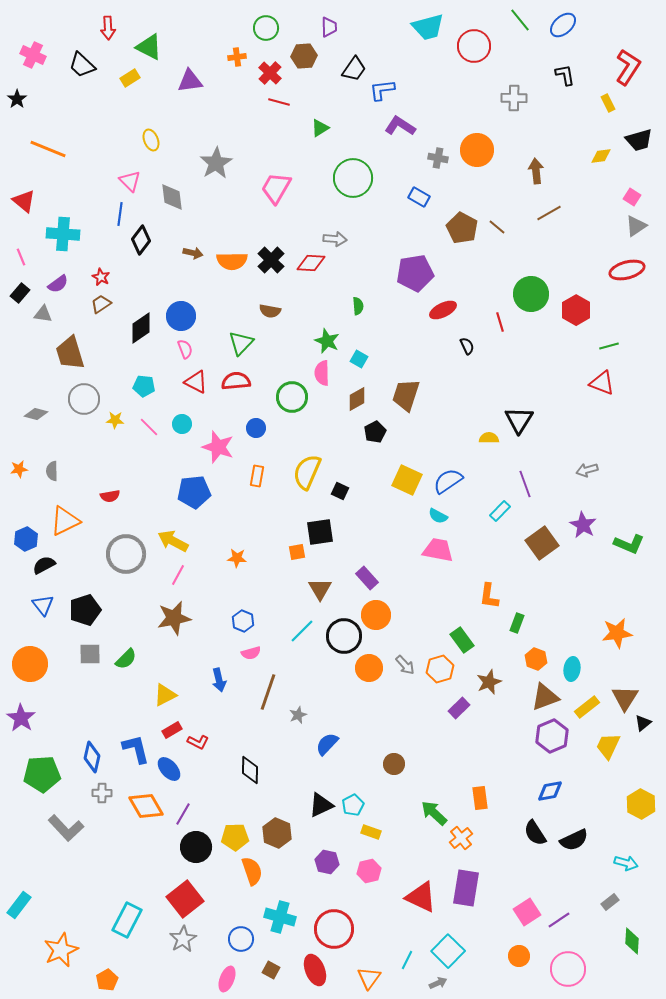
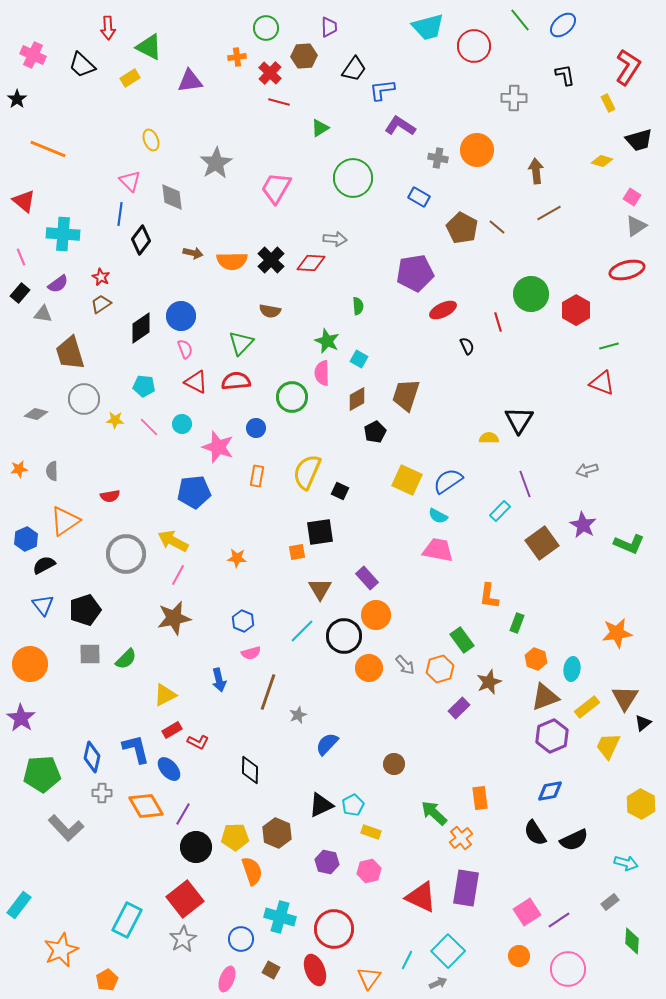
yellow diamond at (601, 156): moved 1 px right, 5 px down; rotated 25 degrees clockwise
red line at (500, 322): moved 2 px left
orange triangle at (65, 521): rotated 8 degrees counterclockwise
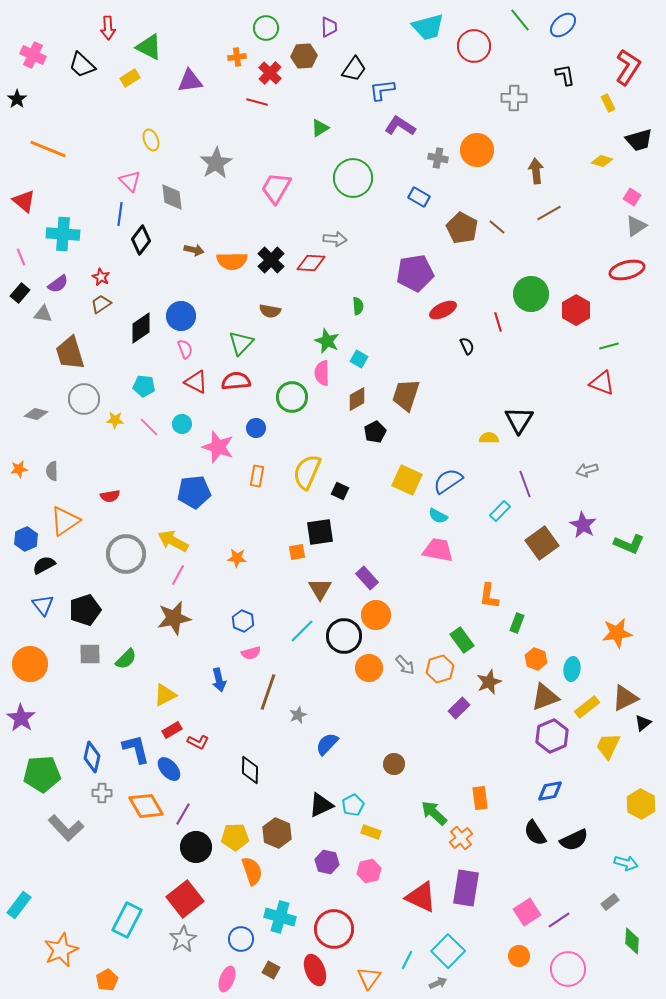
red line at (279, 102): moved 22 px left
brown arrow at (193, 253): moved 1 px right, 3 px up
brown triangle at (625, 698): rotated 32 degrees clockwise
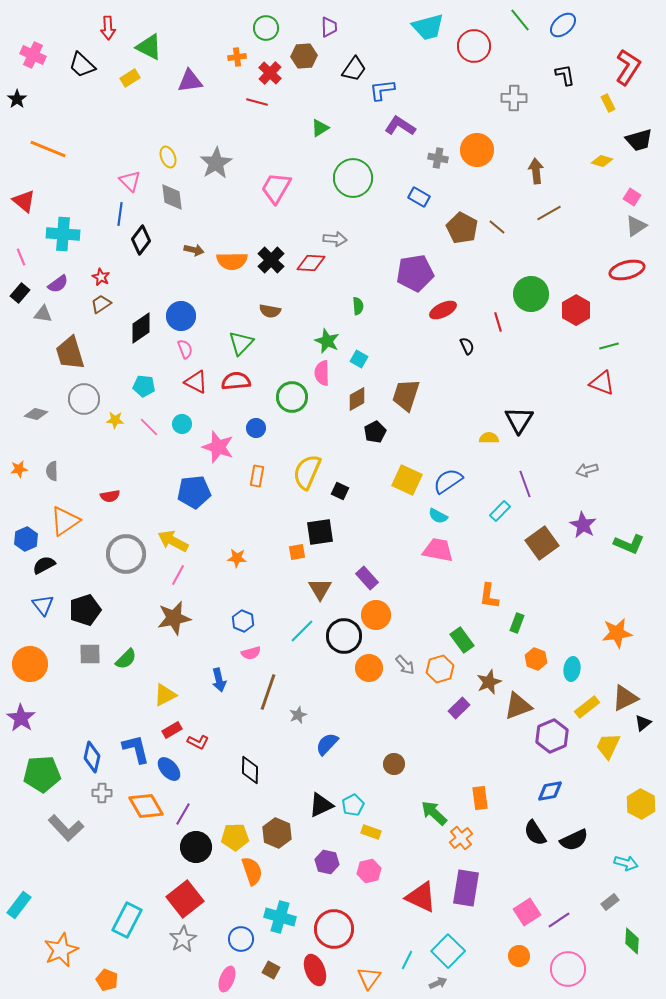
yellow ellipse at (151, 140): moved 17 px right, 17 px down
brown triangle at (545, 697): moved 27 px left, 9 px down
orange pentagon at (107, 980): rotated 20 degrees counterclockwise
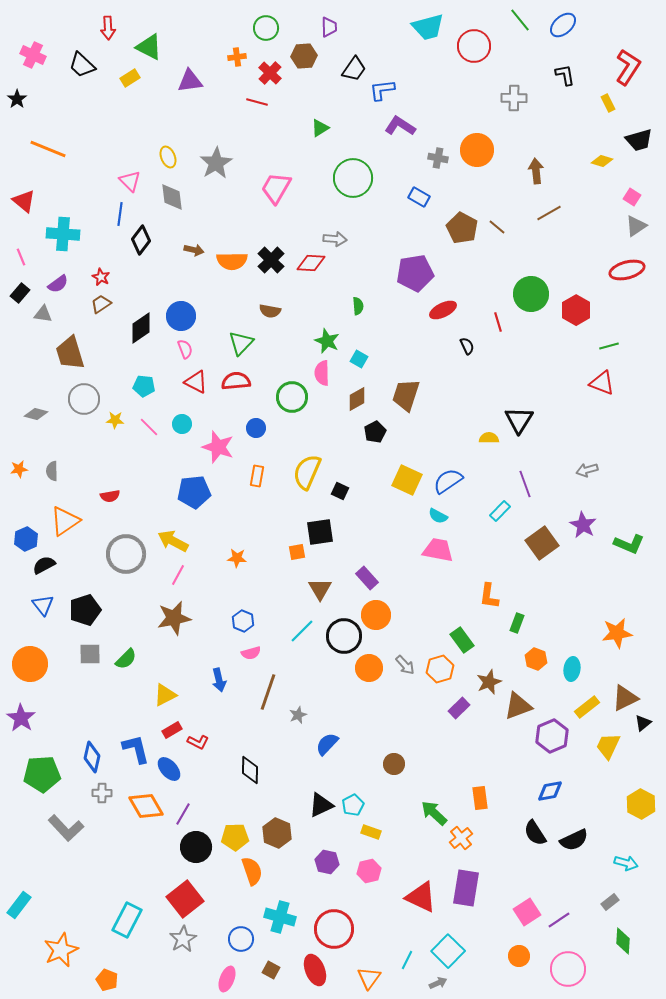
green diamond at (632, 941): moved 9 px left
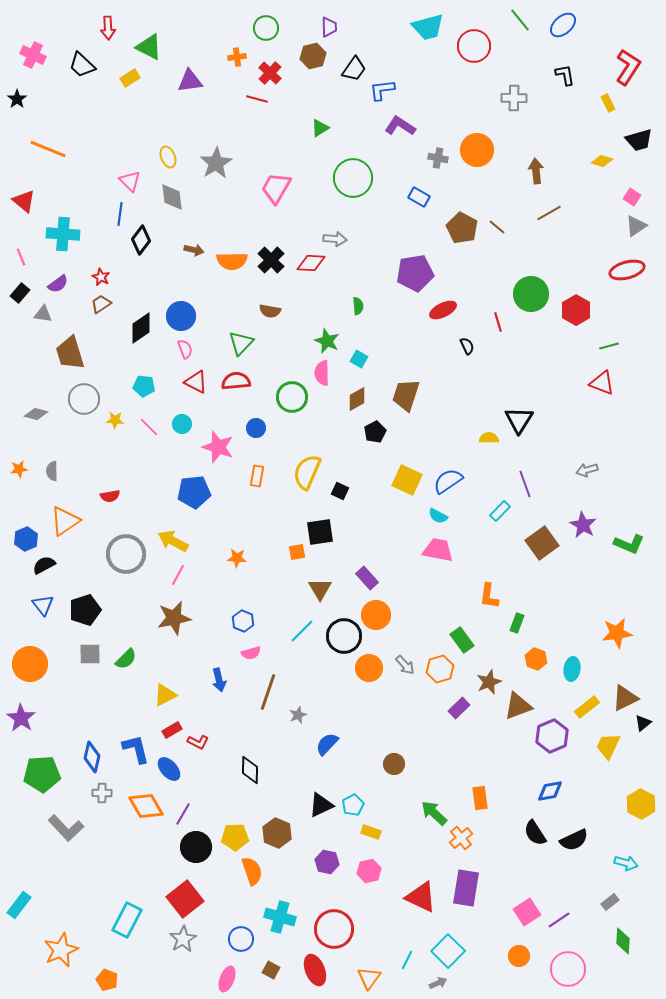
brown hexagon at (304, 56): moved 9 px right; rotated 10 degrees counterclockwise
red line at (257, 102): moved 3 px up
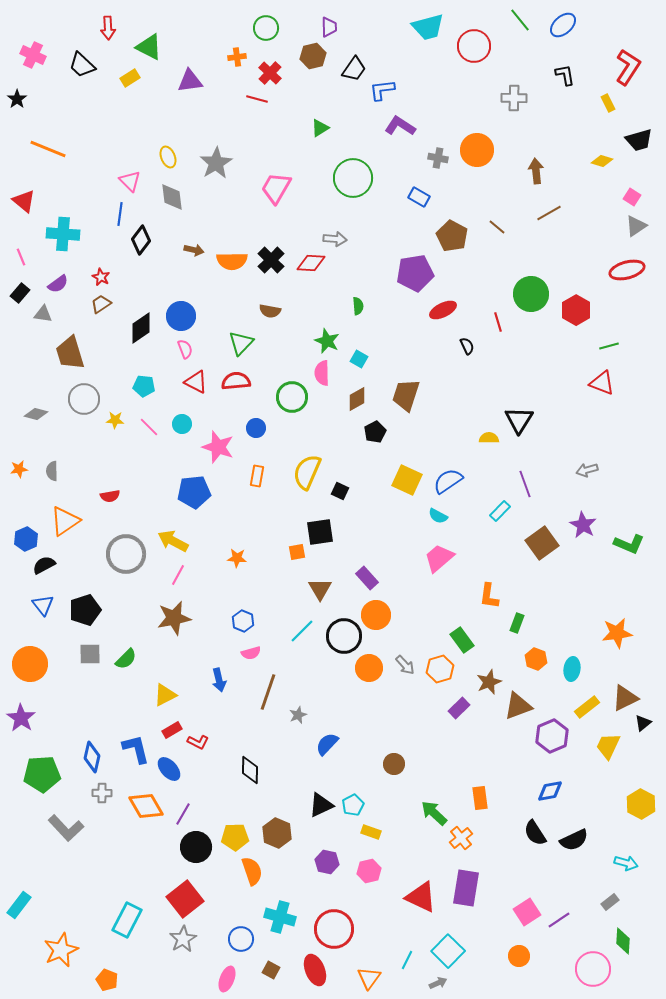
brown pentagon at (462, 228): moved 10 px left, 8 px down
pink trapezoid at (438, 550): moved 1 px right, 8 px down; rotated 52 degrees counterclockwise
pink circle at (568, 969): moved 25 px right
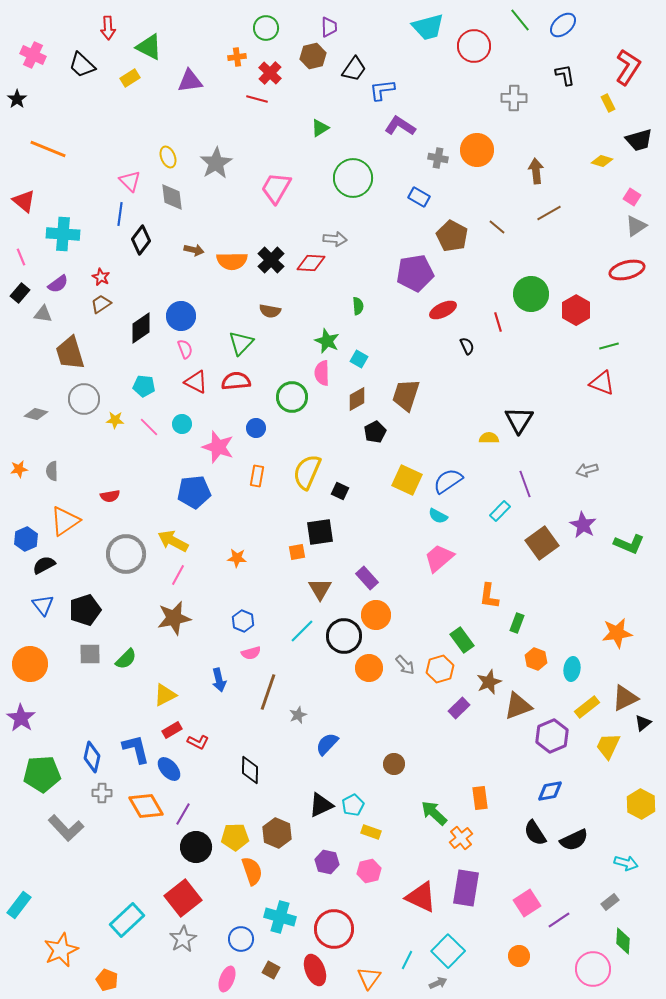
red square at (185, 899): moved 2 px left, 1 px up
pink square at (527, 912): moved 9 px up
cyan rectangle at (127, 920): rotated 20 degrees clockwise
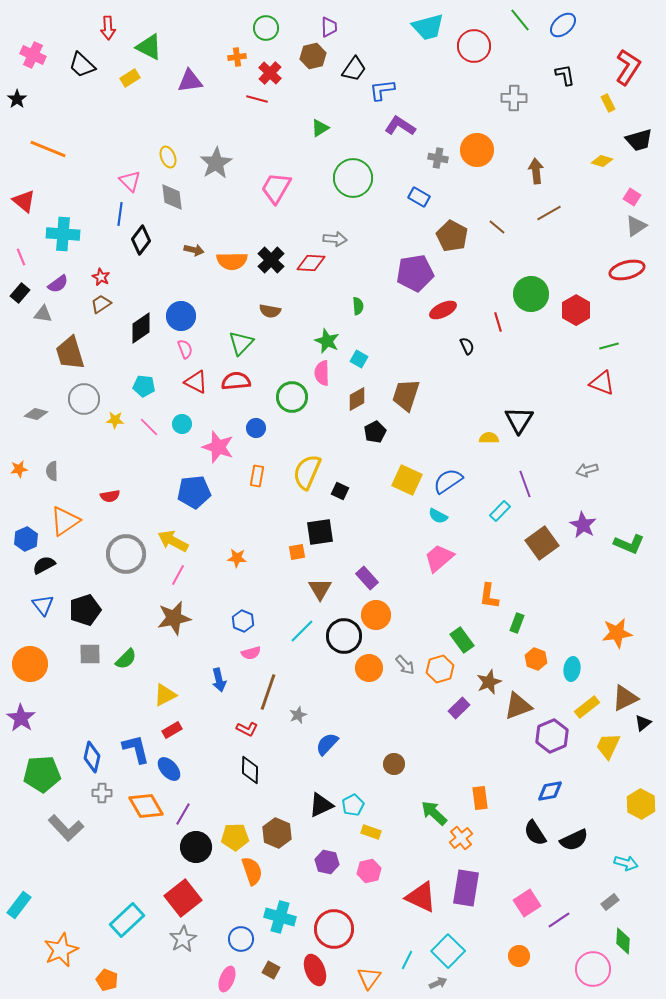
red L-shape at (198, 742): moved 49 px right, 13 px up
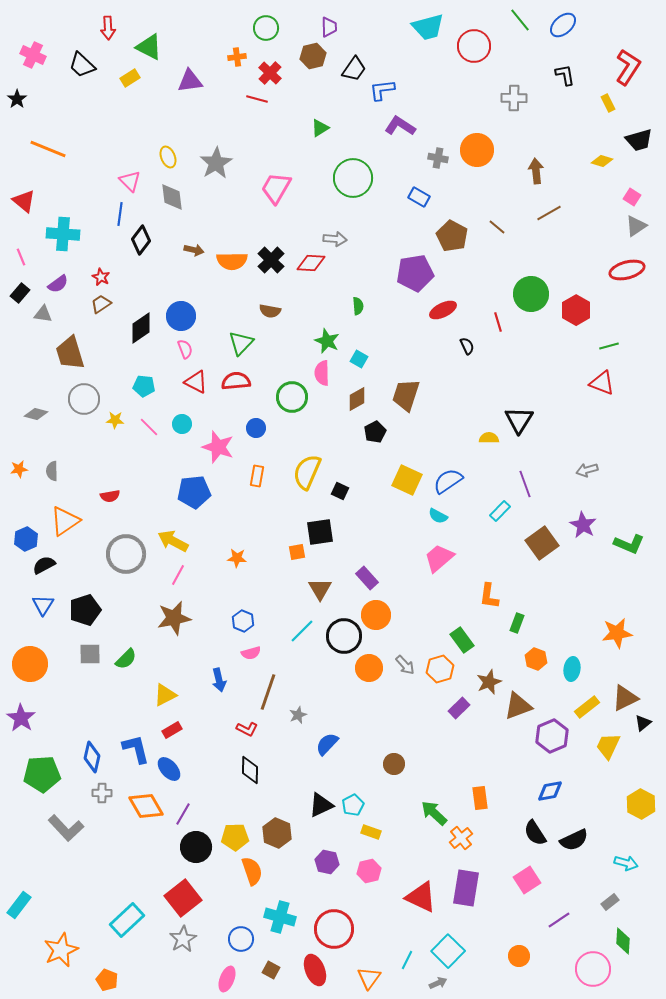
blue triangle at (43, 605): rotated 10 degrees clockwise
pink square at (527, 903): moved 23 px up
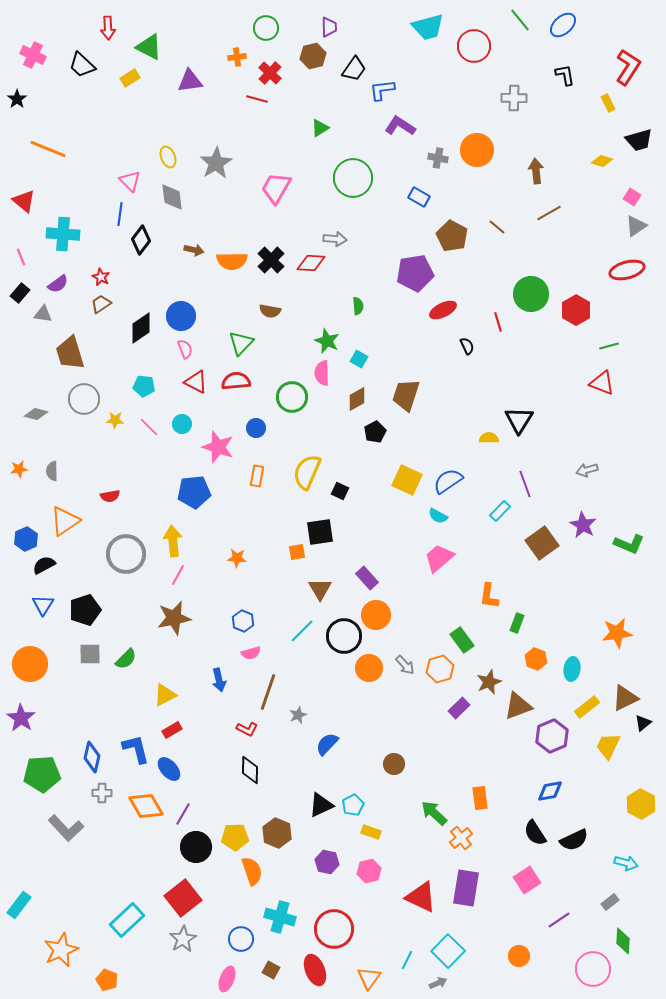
yellow arrow at (173, 541): rotated 56 degrees clockwise
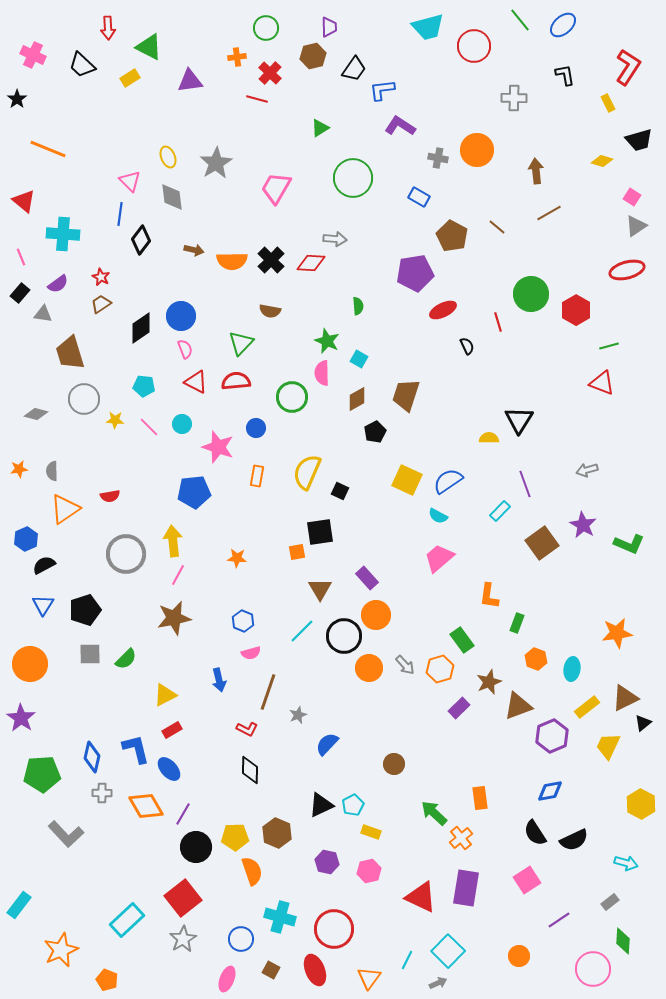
orange triangle at (65, 521): moved 12 px up
gray L-shape at (66, 828): moved 6 px down
